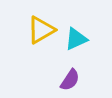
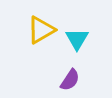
cyan triangle: moved 1 px right; rotated 35 degrees counterclockwise
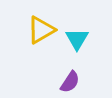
purple semicircle: moved 2 px down
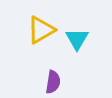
purple semicircle: moved 17 px left; rotated 25 degrees counterclockwise
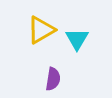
purple semicircle: moved 3 px up
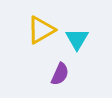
purple semicircle: moved 7 px right, 5 px up; rotated 15 degrees clockwise
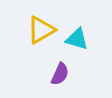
cyan triangle: rotated 45 degrees counterclockwise
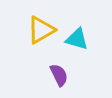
purple semicircle: moved 1 px left, 1 px down; rotated 50 degrees counterclockwise
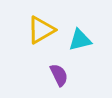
cyan triangle: moved 3 px right, 1 px down; rotated 30 degrees counterclockwise
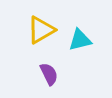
purple semicircle: moved 10 px left, 1 px up
